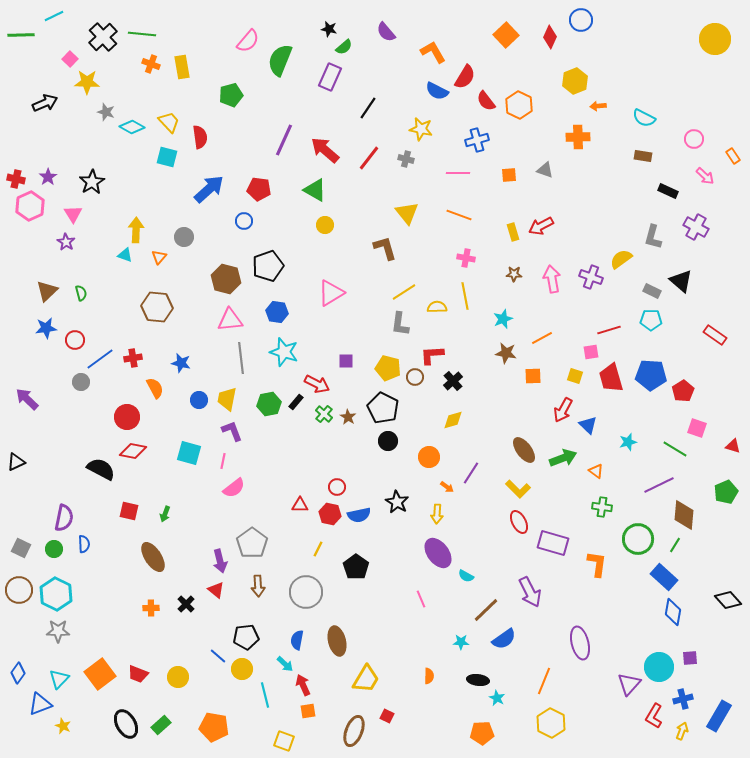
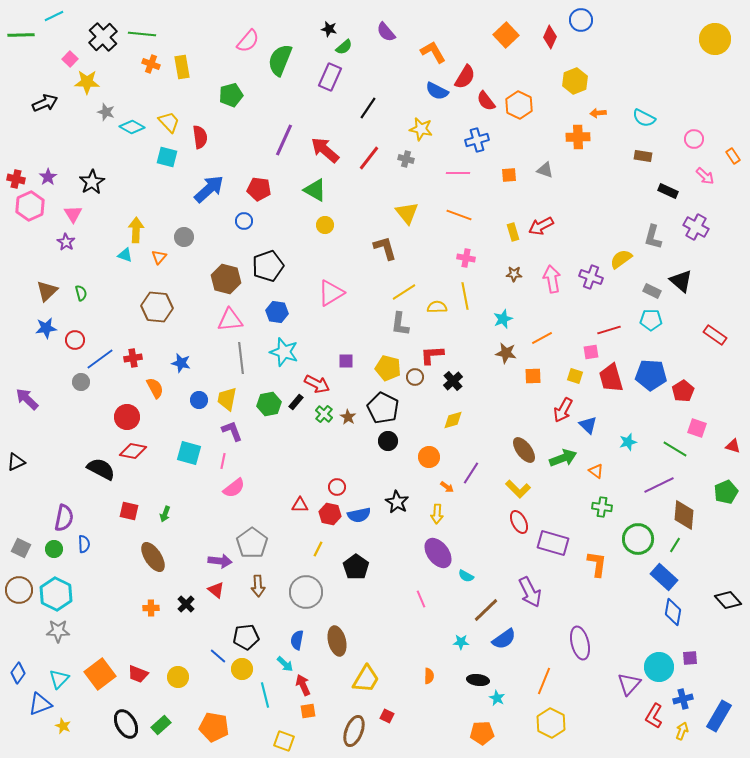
orange arrow at (598, 106): moved 7 px down
purple arrow at (220, 561): rotated 70 degrees counterclockwise
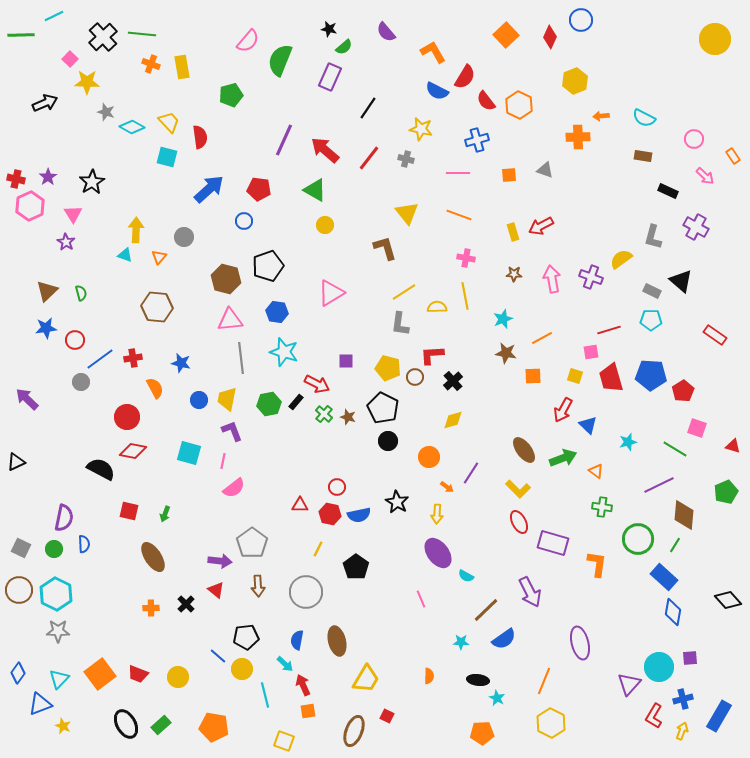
orange arrow at (598, 113): moved 3 px right, 3 px down
brown star at (348, 417): rotated 14 degrees counterclockwise
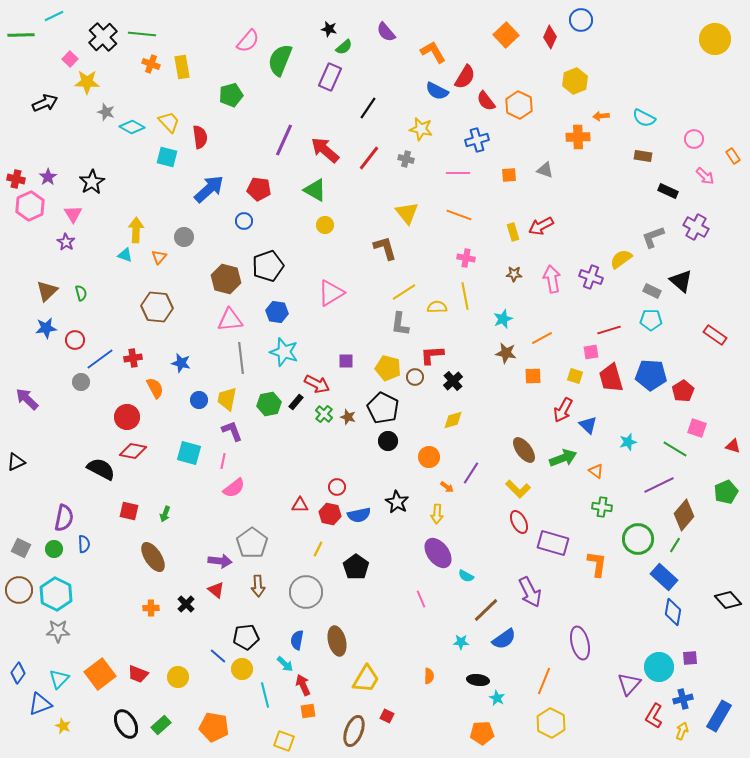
gray L-shape at (653, 237): rotated 55 degrees clockwise
brown diamond at (684, 515): rotated 36 degrees clockwise
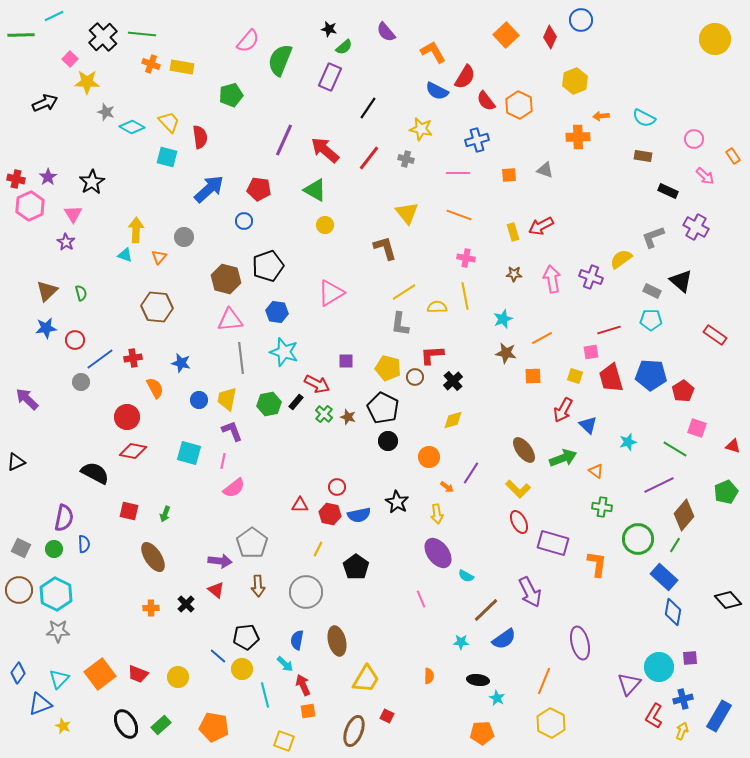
yellow rectangle at (182, 67): rotated 70 degrees counterclockwise
black semicircle at (101, 469): moved 6 px left, 4 px down
yellow arrow at (437, 514): rotated 12 degrees counterclockwise
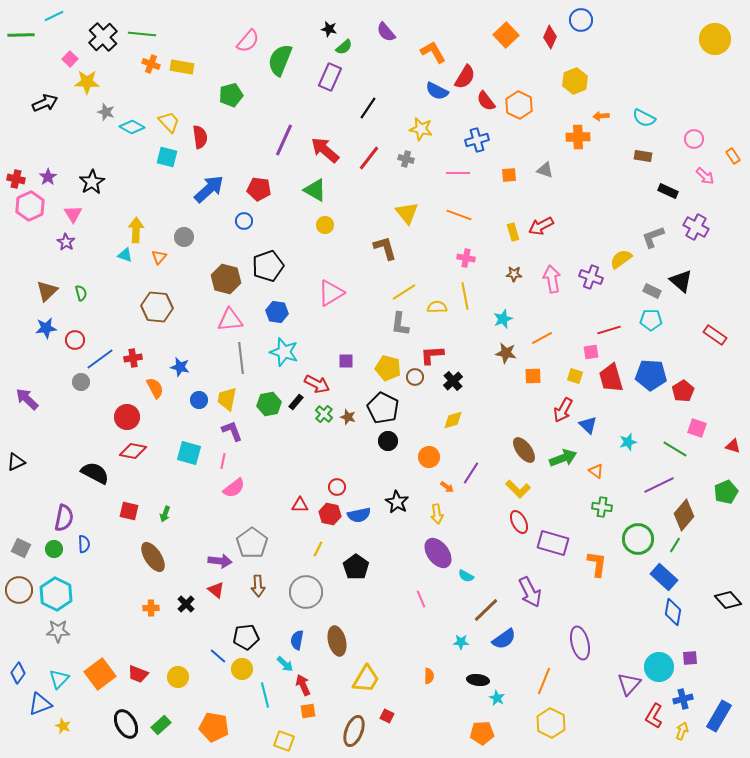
blue star at (181, 363): moved 1 px left, 4 px down
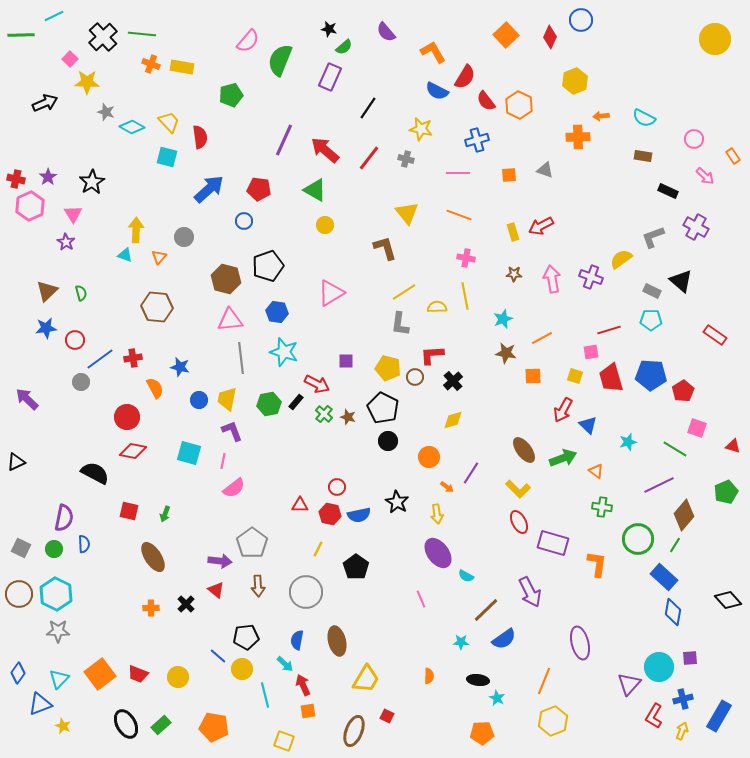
brown circle at (19, 590): moved 4 px down
yellow hexagon at (551, 723): moved 2 px right, 2 px up; rotated 12 degrees clockwise
